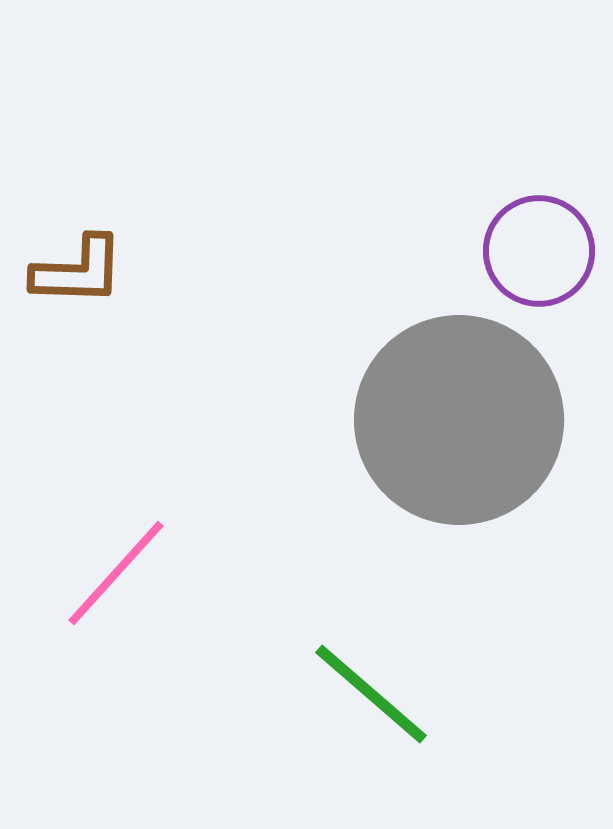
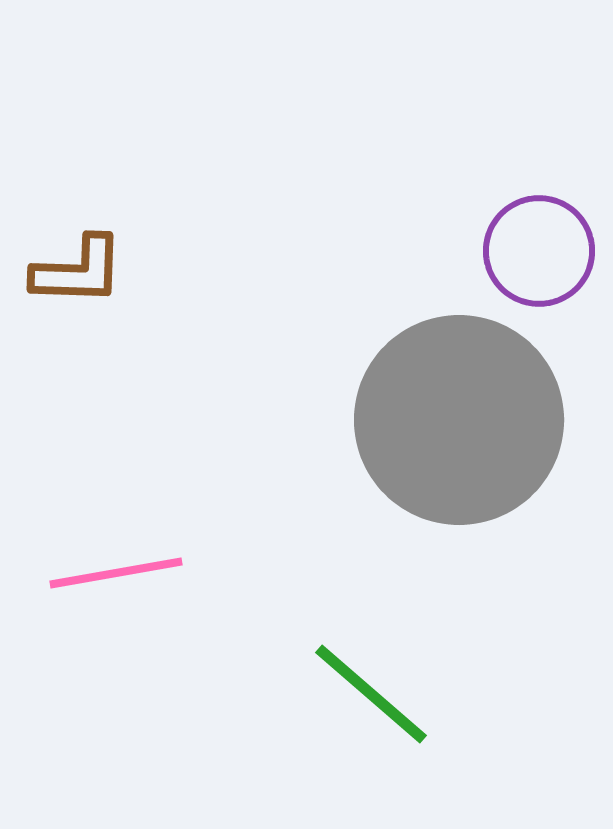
pink line: rotated 38 degrees clockwise
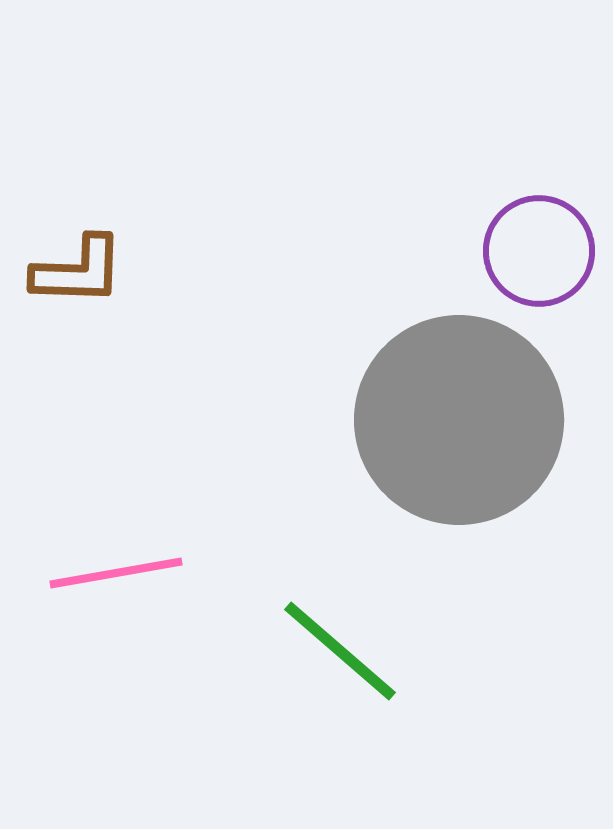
green line: moved 31 px left, 43 px up
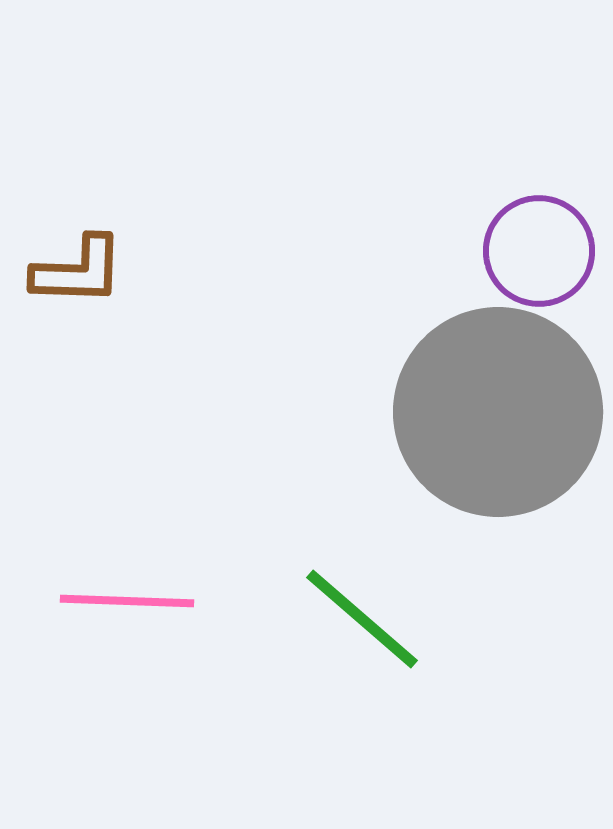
gray circle: moved 39 px right, 8 px up
pink line: moved 11 px right, 28 px down; rotated 12 degrees clockwise
green line: moved 22 px right, 32 px up
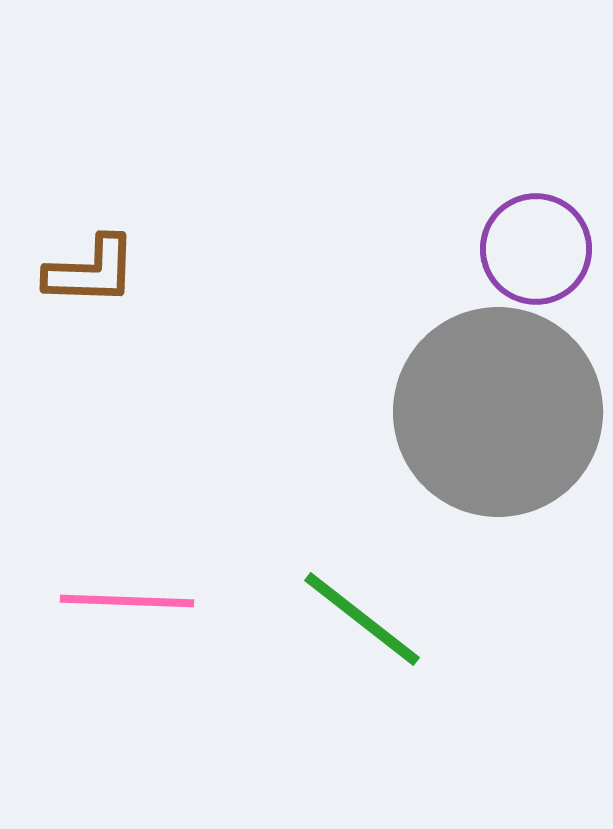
purple circle: moved 3 px left, 2 px up
brown L-shape: moved 13 px right
green line: rotated 3 degrees counterclockwise
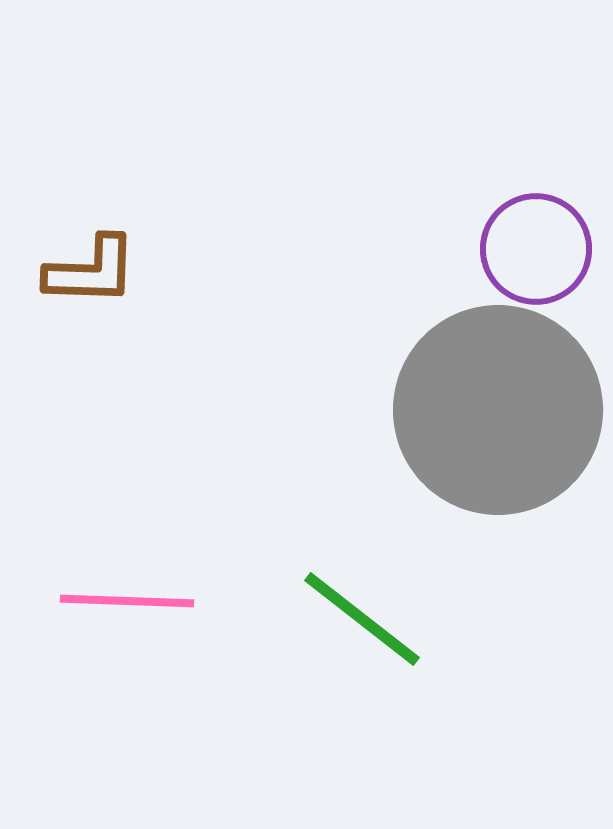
gray circle: moved 2 px up
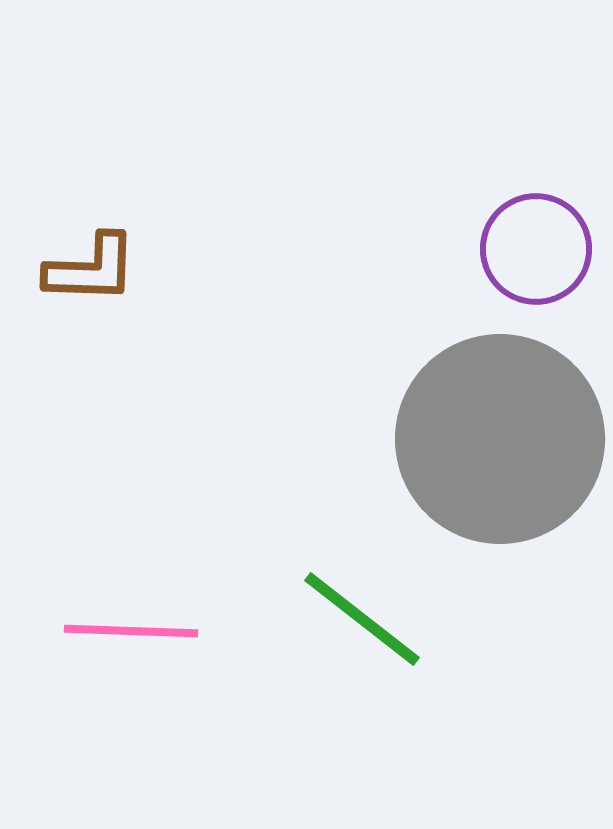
brown L-shape: moved 2 px up
gray circle: moved 2 px right, 29 px down
pink line: moved 4 px right, 30 px down
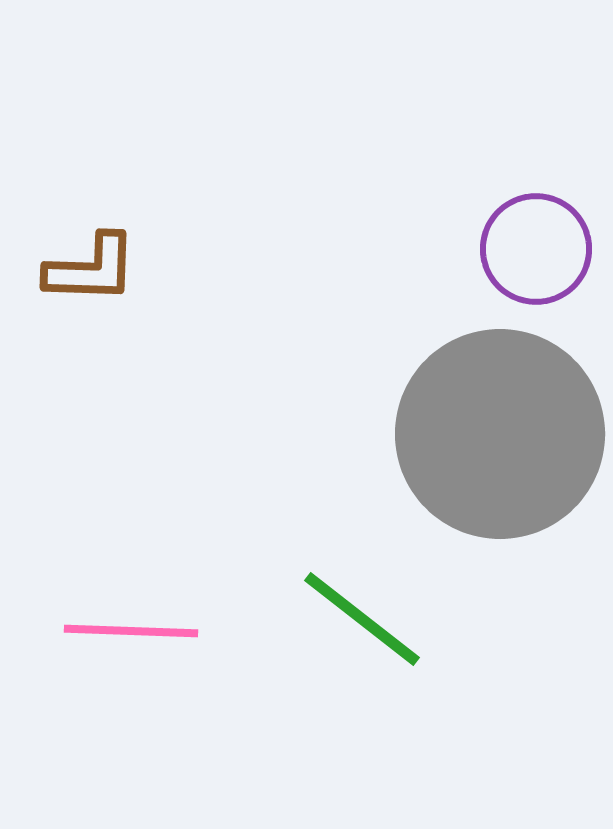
gray circle: moved 5 px up
